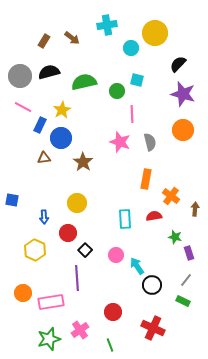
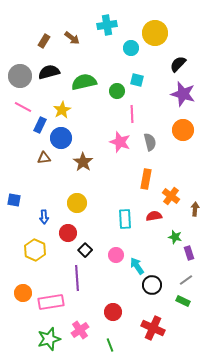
blue square at (12, 200): moved 2 px right
gray line at (186, 280): rotated 16 degrees clockwise
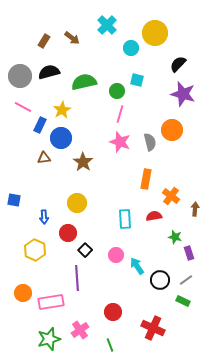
cyan cross at (107, 25): rotated 36 degrees counterclockwise
pink line at (132, 114): moved 12 px left; rotated 18 degrees clockwise
orange circle at (183, 130): moved 11 px left
black circle at (152, 285): moved 8 px right, 5 px up
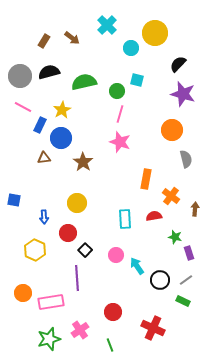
gray semicircle at (150, 142): moved 36 px right, 17 px down
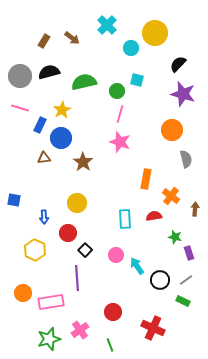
pink line at (23, 107): moved 3 px left, 1 px down; rotated 12 degrees counterclockwise
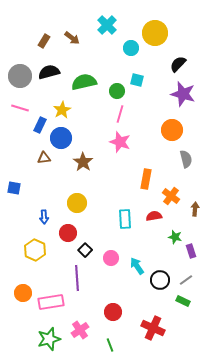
blue square at (14, 200): moved 12 px up
purple rectangle at (189, 253): moved 2 px right, 2 px up
pink circle at (116, 255): moved 5 px left, 3 px down
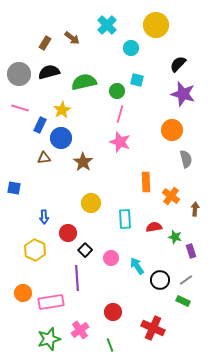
yellow circle at (155, 33): moved 1 px right, 8 px up
brown rectangle at (44, 41): moved 1 px right, 2 px down
gray circle at (20, 76): moved 1 px left, 2 px up
orange rectangle at (146, 179): moved 3 px down; rotated 12 degrees counterclockwise
yellow circle at (77, 203): moved 14 px right
red semicircle at (154, 216): moved 11 px down
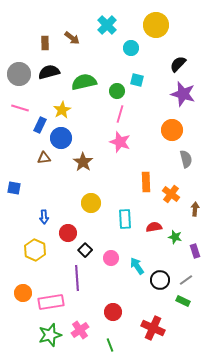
brown rectangle at (45, 43): rotated 32 degrees counterclockwise
orange cross at (171, 196): moved 2 px up
purple rectangle at (191, 251): moved 4 px right
green star at (49, 339): moved 1 px right, 4 px up
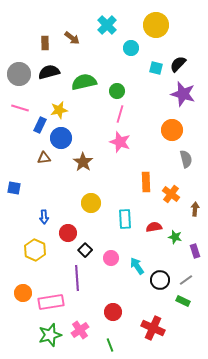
cyan square at (137, 80): moved 19 px right, 12 px up
yellow star at (62, 110): moved 3 px left; rotated 18 degrees clockwise
